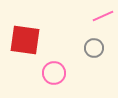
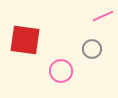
gray circle: moved 2 px left, 1 px down
pink circle: moved 7 px right, 2 px up
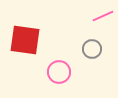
pink circle: moved 2 px left, 1 px down
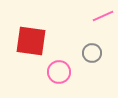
red square: moved 6 px right, 1 px down
gray circle: moved 4 px down
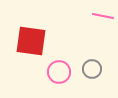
pink line: rotated 35 degrees clockwise
gray circle: moved 16 px down
